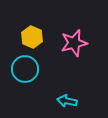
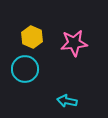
pink star: rotated 8 degrees clockwise
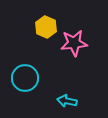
yellow hexagon: moved 14 px right, 10 px up
cyan circle: moved 9 px down
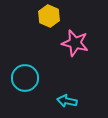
yellow hexagon: moved 3 px right, 11 px up
pink star: moved 1 px right; rotated 20 degrees clockwise
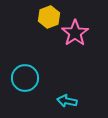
yellow hexagon: moved 1 px down; rotated 15 degrees clockwise
pink star: moved 10 px up; rotated 24 degrees clockwise
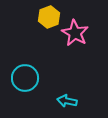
pink star: rotated 8 degrees counterclockwise
